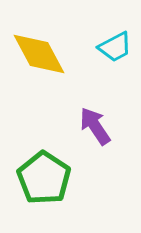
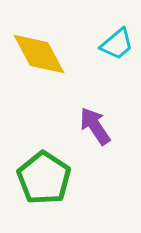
cyan trapezoid: moved 2 px right, 3 px up; rotated 12 degrees counterclockwise
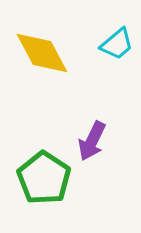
yellow diamond: moved 3 px right, 1 px up
purple arrow: moved 3 px left, 15 px down; rotated 120 degrees counterclockwise
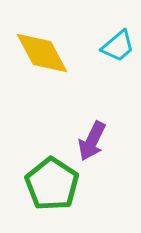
cyan trapezoid: moved 1 px right, 2 px down
green pentagon: moved 8 px right, 6 px down
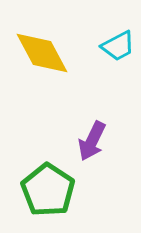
cyan trapezoid: rotated 12 degrees clockwise
green pentagon: moved 4 px left, 6 px down
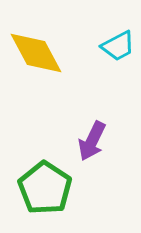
yellow diamond: moved 6 px left
green pentagon: moved 3 px left, 2 px up
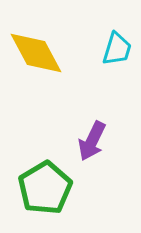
cyan trapezoid: moved 1 px left, 3 px down; rotated 45 degrees counterclockwise
green pentagon: rotated 8 degrees clockwise
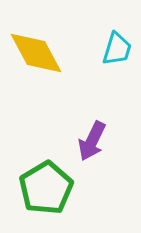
green pentagon: moved 1 px right
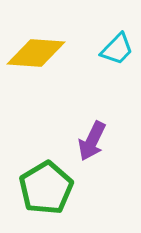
cyan trapezoid: rotated 27 degrees clockwise
yellow diamond: rotated 58 degrees counterclockwise
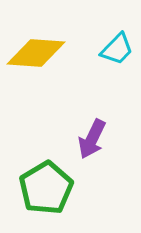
purple arrow: moved 2 px up
